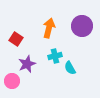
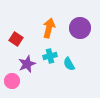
purple circle: moved 2 px left, 2 px down
cyan cross: moved 5 px left
cyan semicircle: moved 1 px left, 4 px up
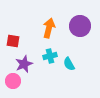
purple circle: moved 2 px up
red square: moved 3 px left, 2 px down; rotated 24 degrees counterclockwise
purple star: moved 3 px left
pink circle: moved 1 px right
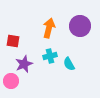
pink circle: moved 2 px left
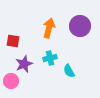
cyan cross: moved 2 px down
cyan semicircle: moved 7 px down
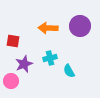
orange arrow: moved 1 px left; rotated 102 degrees counterclockwise
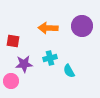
purple circle: moved 2 px right
purple star: rotated 18 degrees clockwise
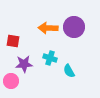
purple circle: moved 8 px left, 1 px down
cyan cross: rotated 32 degrees clockwise
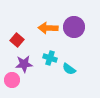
red square: moved 4 px right, 1 px up; rotated 32 degrees clockwise
cyan semicircle: moved 2 px up; rotated 24 degrees counterclockwise
pink circle: moved 1 px right, 1 px up
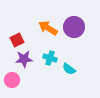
orange arrow: rotated 30 degrees clockwise
red square: rotated 24 degrees clockwise
purple star: moved 5 px up
